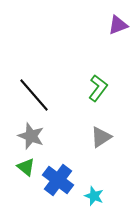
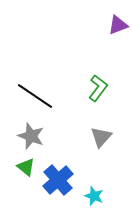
black line: moved 1 px right, 1 px down; rotated 15 degrees counterclockwise
gray triangle: rotated 15 degrees counterclockwise
blue cross: rotated 12 degrees clockwise
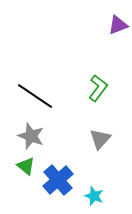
gray triangle: moved 1 px left, 2 px down
green triangle: moved 1 px up
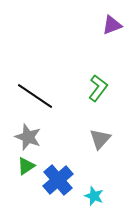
purple triangle: moved 6 px left
gray star: moved 3 px left, 1 px down
green triangle: rotated 48 degrees clockwise
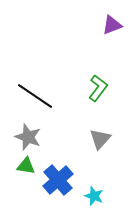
green triangle: rotated 42 degrees clockwise
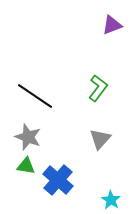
blue cross: rotated 8 degrees counterclockwise
cyan star: moved 17 px right, 4 px down; rotated 12 degrees clockwise
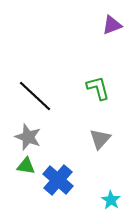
green L-shape: rotated 52 degrees counterclockwise
black line: rotated 9 degrees clockwise
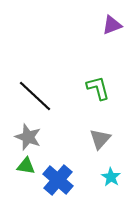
cyan star: moved 23 px up
